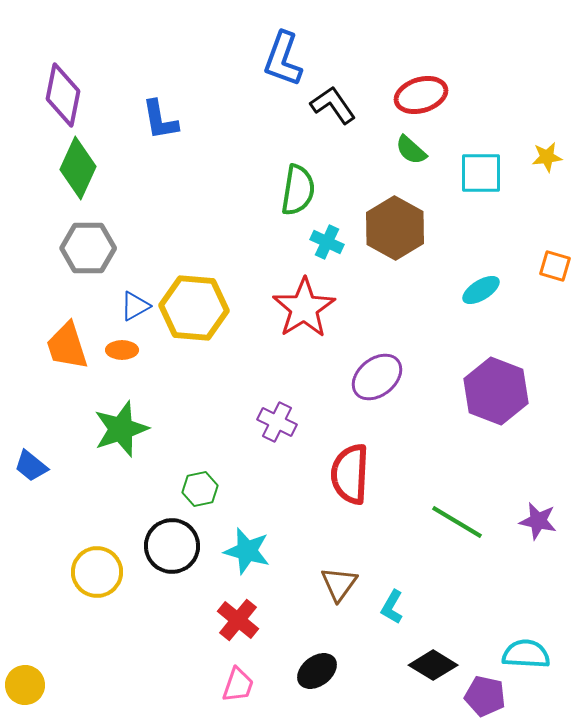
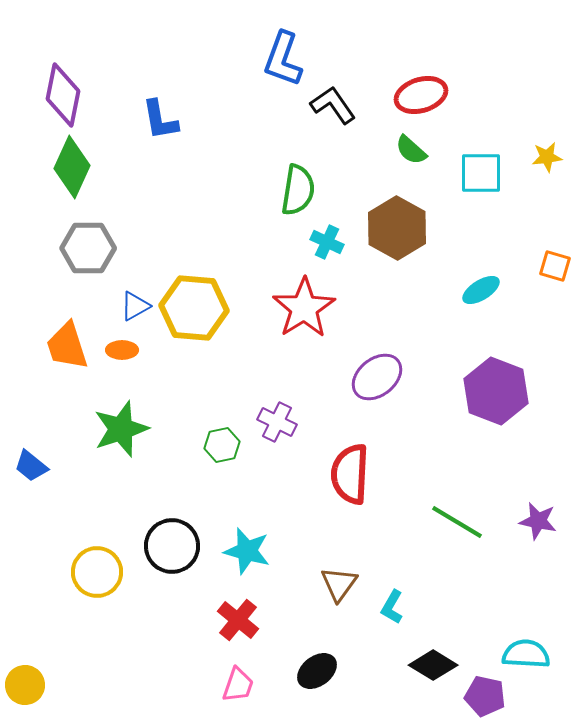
green diamond at (78, 168): moved 6 px left, 1 px up
brown hexagon at (395, 228): moved 2 px right
green hexagon at (200, 489): moved 22 px right, 44 px up
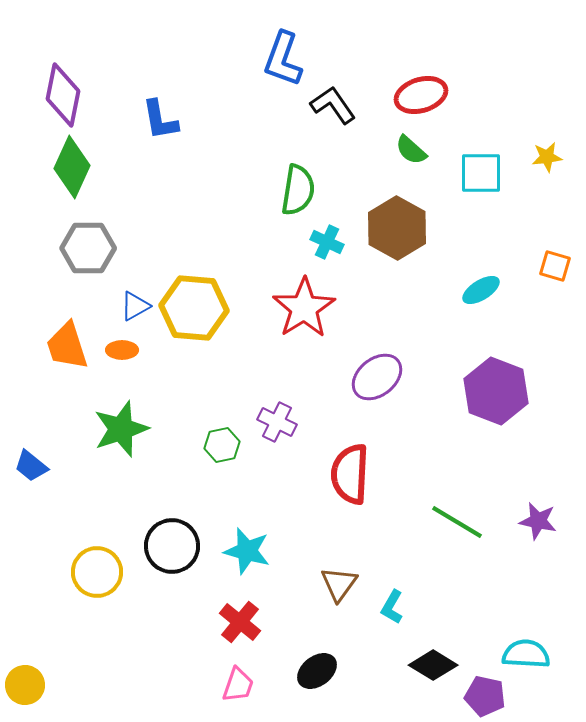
red cross at (238, 620): moved 2 px right, 2 px down
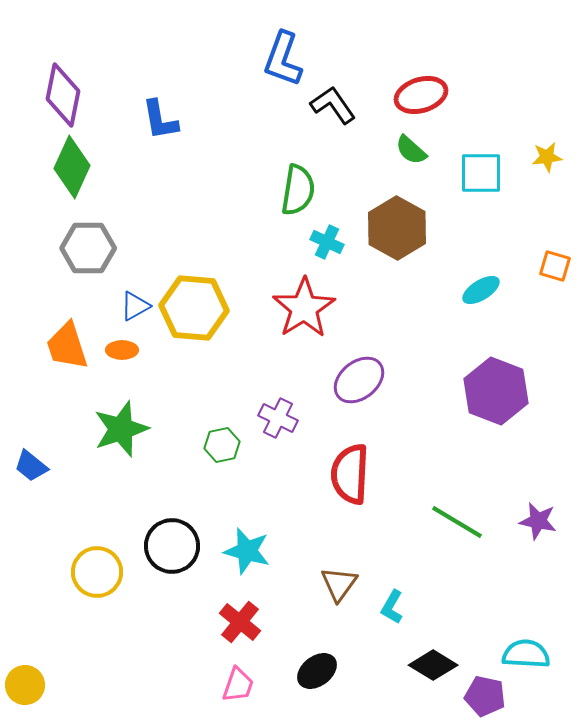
purple ellipse at (377, 377): moved 18 px left, 3 px down
purple cross at (277, 422): moved 1 px right, 4 px up
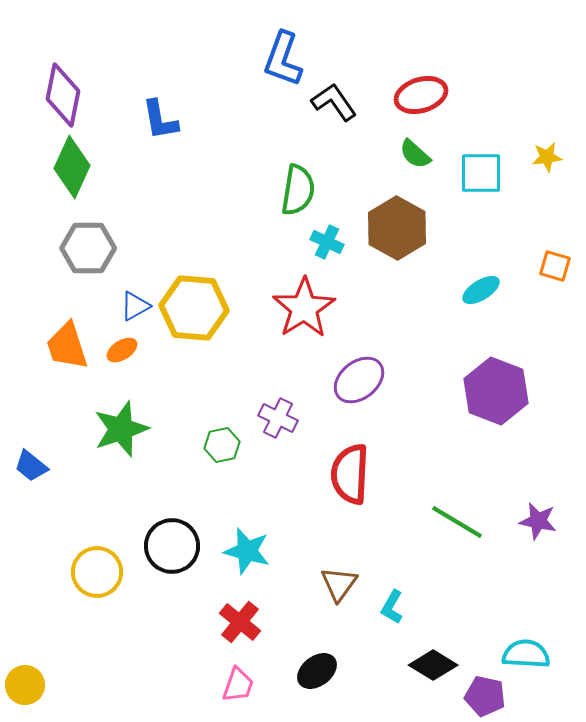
black L-shape at (333, 105): moved 1 px right, 3 px up
green semicircle at (411, 150): moved 4 px right, 4 px down
orange ellipse at (122, 350): rotated 32 degrees counterclockwise
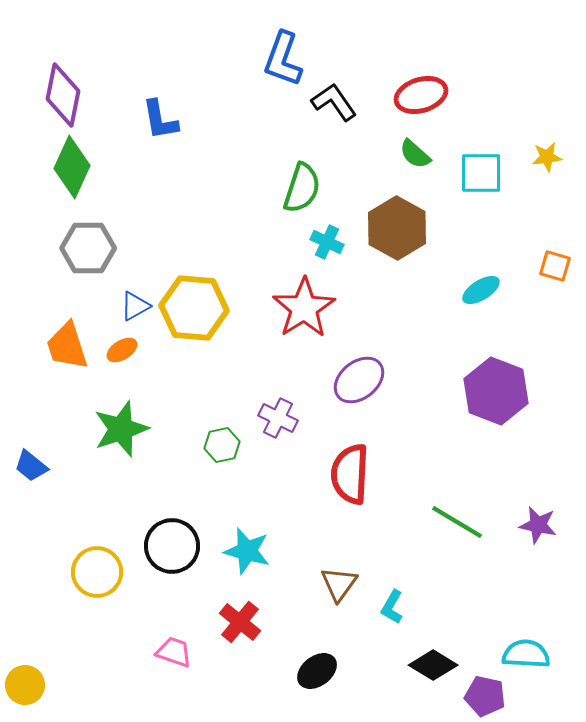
green semicircle at (298, 190): moved 4 px right, 2 px up; rotated 9 degrees clockwise
purple star at (538, 521): moved 4 px down
pink trapezoid at (238, 685): moved 64 px left, 33 px up; rotated 90 degrees counterclockwise
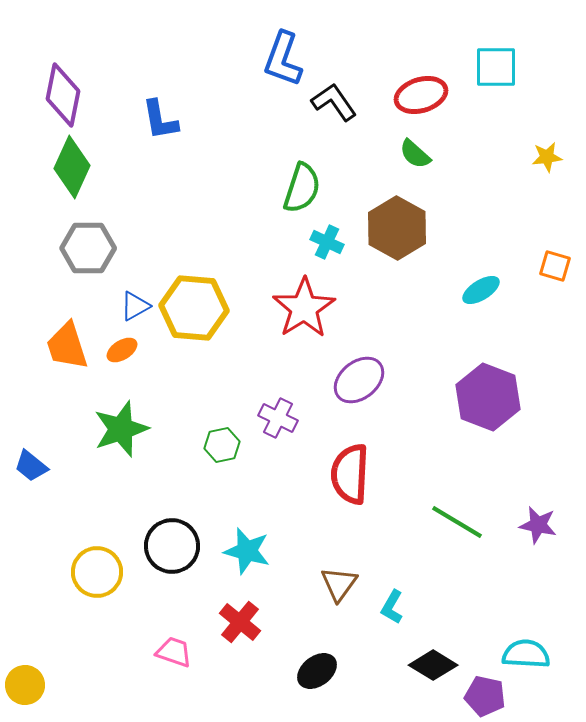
cyan square at (481, 173): moved 15 px right, 106 px up
purple hexagon at (496, 391): moved 8 px left, 6 px down
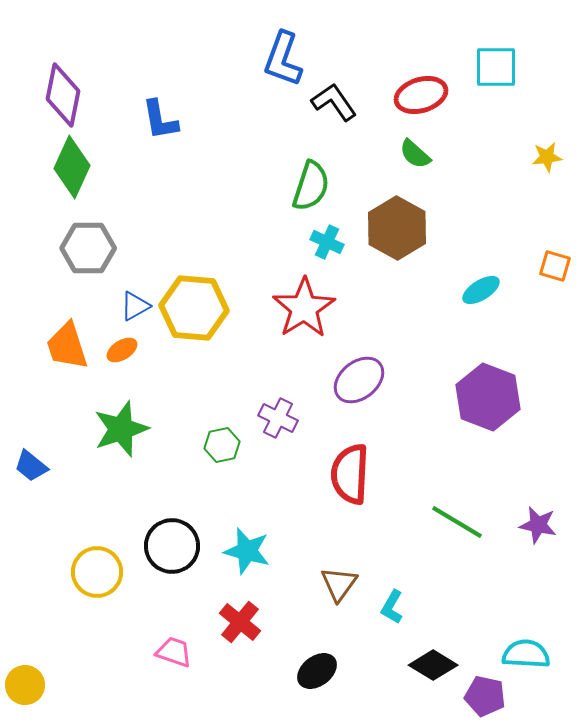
green semicircle at (302, 188): moved 9 px right, 2 px up
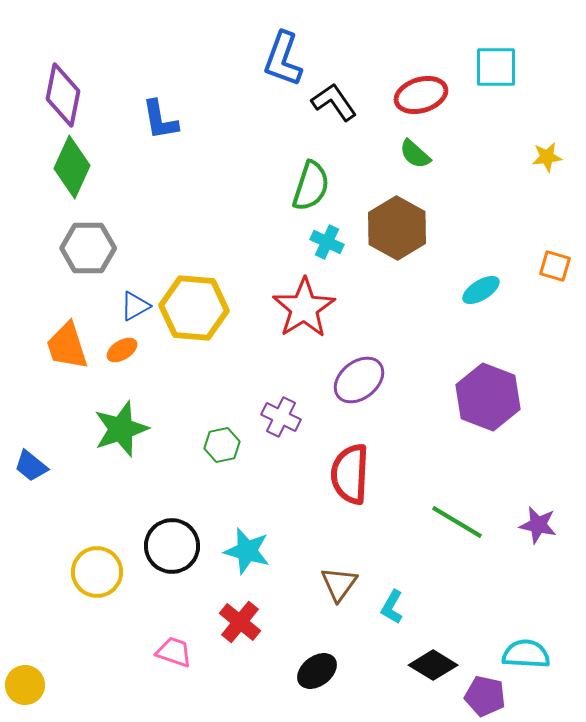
purple cross at (278, 418): moved 3 px right, 1 px up
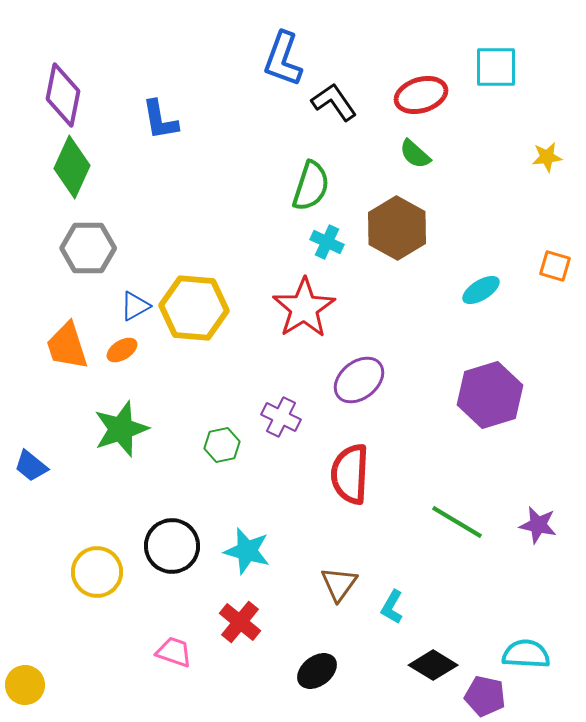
purple hexagon at (488, 397): moved 2 px right, 2 px up; rotated 22 degrees clockwise
